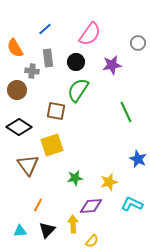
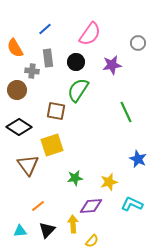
orange line: moved 1 px down; rotated 24 degrees clockwise
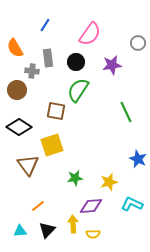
blue line: moved 4 px up; rotated 16 degrees counterclockwise
yellow semicircle: moved 1 px right, 7 px up; rotated 48 degrees clockwise
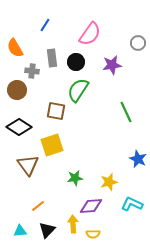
gray rectangle: moved 4 px right
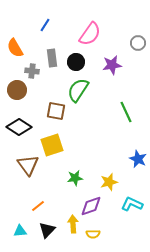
purple diamond: rotated 15 degrees counterclockwise
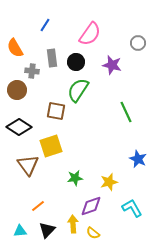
purple star: rotated 24 degrees clockwise
yellow square: moved 1 px left, 1 px down
cyan L-shape: moved 4 px down; rotated 35 degrees clockwise
yellow semicircle: moved 1 px up; rotated 40 degrees clockwise
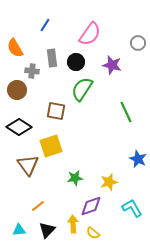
green semicircle: moved 4 px right, 1 px up
cyan triangle: moved 1 px left, 1 px up
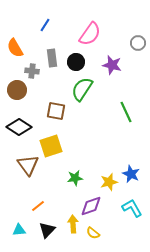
blue star: moved 7 px left, 15 px down
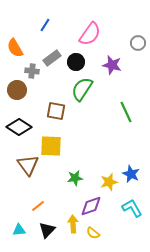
gray rectangle: rotated 60 degrees clockwise
yellow square: rotated 20 degrees clockwise
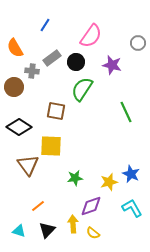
pink semicircle: moved 1 px right, 2 px down
brown circle: moved 3 px left, 3 px up
cyan triangle: moved 1 px down; rotated 24 degrees clockwise
